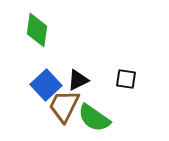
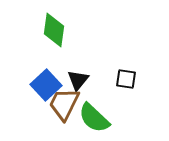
green diamond: moved 17 px right
black triangle: rotated 25 degrees counterclockwise
brown trapezoid: moved 2 px up
green semicircle: rotated 8 degrees clockwise
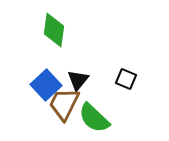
black square: rotated 15 degrees clockwise
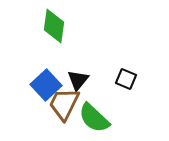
green diamond: moved 4 px up
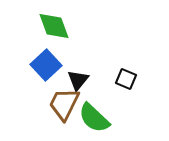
green diamond: rotated 28 degrees counterclockwise
blue square: moved 20 px up
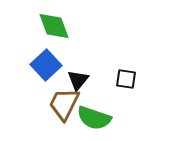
black square: rotated 15 degrees counterclockwise
green semicircle: rotated 24 degrees counterclockwise
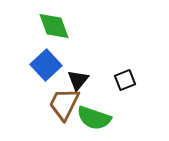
black square: moved 1 px left, 1 px down; rotated 30 degrees counterclockwise
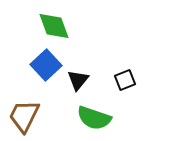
brown trapezoid: moved 40 px left, 12 px down
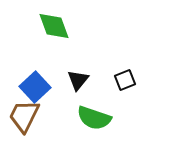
blue square: moved 11 px left, 22 px down
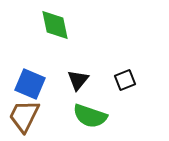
green diamond: moved 1 px right, 1 px up; rotated 8 degrees clockwise
blue square: moved 5 px left, 3 px up; rotated 24 degrees counterclockwise
green semicircle: moved 4 px left, 2 px up
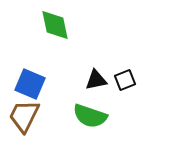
black triangle: moved 18 px right; rotated 40 degrees clockwise
